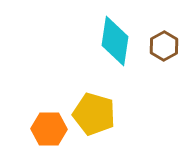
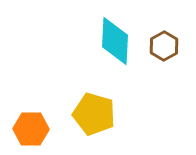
cyan diamond: rotated 6 degrees counterclockwise
orange hexagon: moved 18 px left
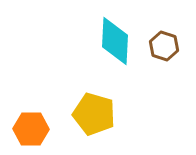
brown hexagon: rotated 12 degrees counterclockwise
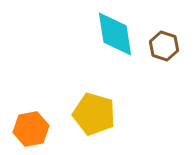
cyan diamond: moved 7 px up; rotated 12 degrees counterclockwise
orange hexagon: rotated 12 degrees counterclockwise
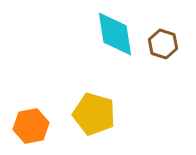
brown hexagon: moved 1 px left, 2 px up
orange hexagon: moved 3 px up
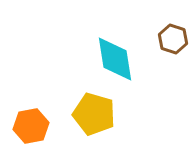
cyan diamond: moved 25 px down
brown hexagon: moved 10 px right, 5 px up
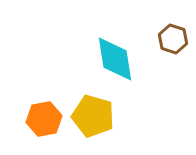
yellow pentagon: moved 1 px left, 2 px down
orange hexagon: moved 13 px right, 7 px up
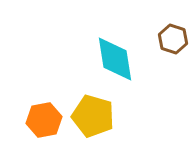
orange hexagon: moved 1 px down
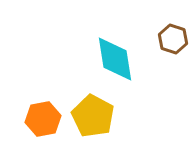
yellow pentagon: rotated 12 degrees clockwise
orange hexagon: moved 1 px left, 1 px up
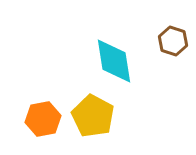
brown hexagon: moved 2 px down
cyan diamond: moved 1 px left, 2 px down
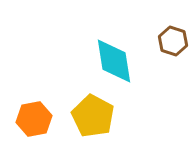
orange hexagon: moved 9 px left
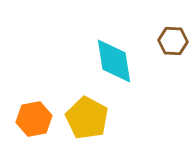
brown hexagon: rotated 16 degrees counterclockwise
yellow pentagon: moved 6 px left, 2 px down
